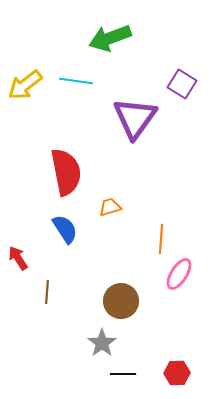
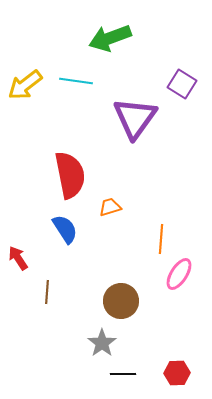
red semicircle: moved 4 px right, 3 px down
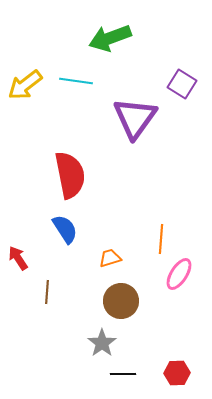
orange trapezoid: moved 51 px down
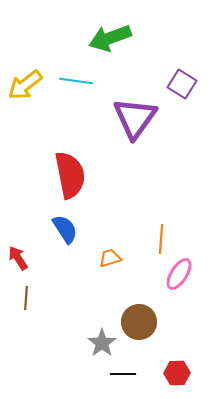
brown line: moved 21 px left, 6 px down
brown circle: moved 18 px right, 21 px down
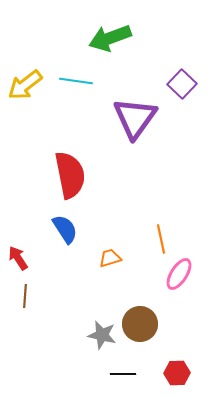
purple square: rotated 12 degrees clockwise
orange line: rotated 16 degrees counterclockwise
brown line: moved 1 px left, 2 px up
brown circle: moved 1 px right, 2 px down
gray star: moved 8 px up; rotated 24 degrees counterclockwise
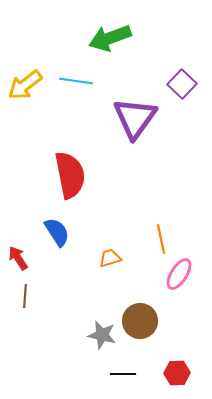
blue semicircle: moved 8 px left, 3 px down
brown circle: moved 3 px up
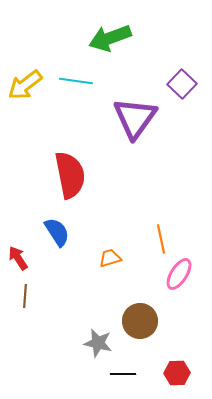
gray star: moved 4 px left, 8 px down
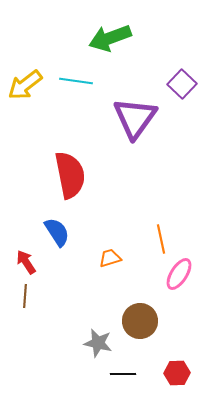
red arrow: moved 8 px right, 4 px down
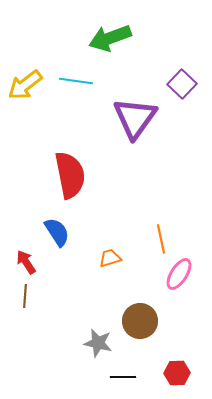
black line: moved 3 px down
